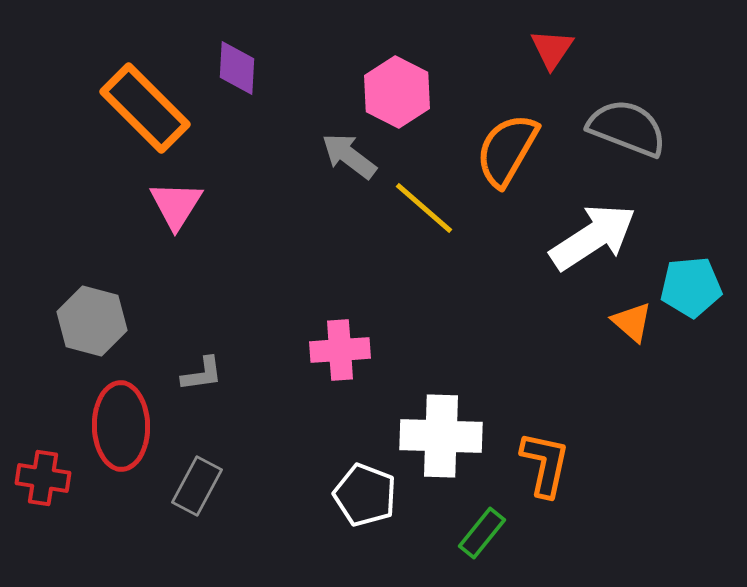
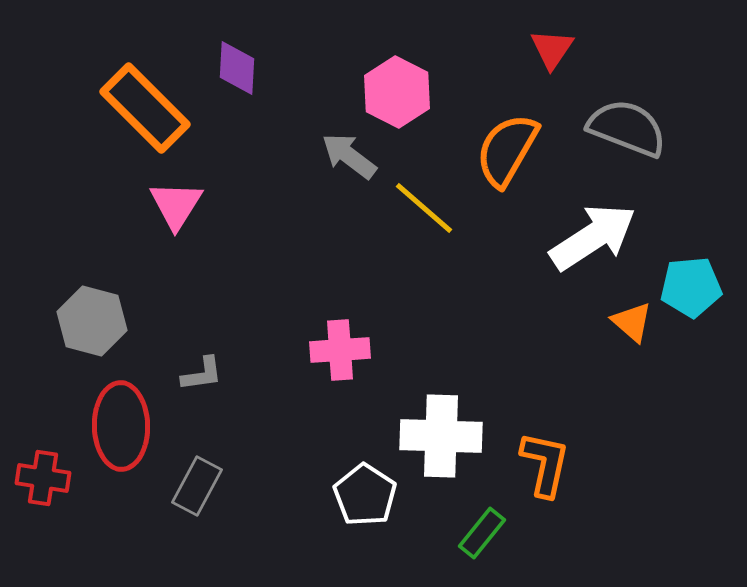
white pentagon: rotated 12 degrees clockwise
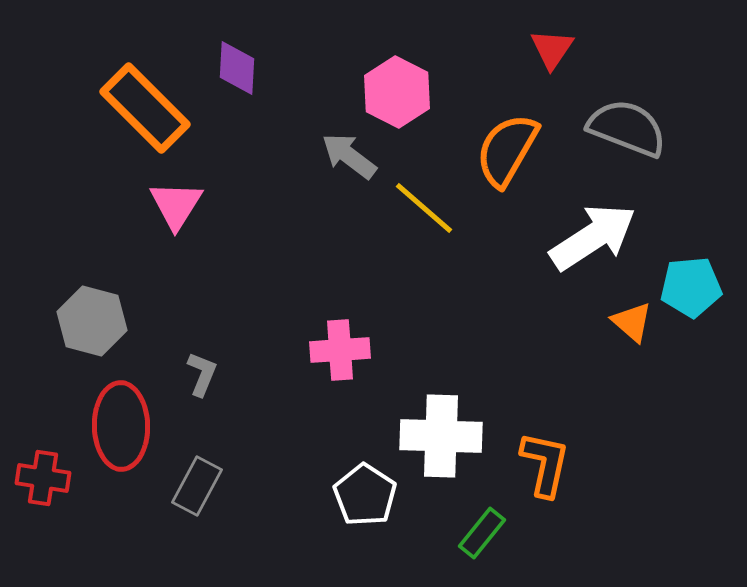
gray L-shape: rotated 60 degrees counterclockwise
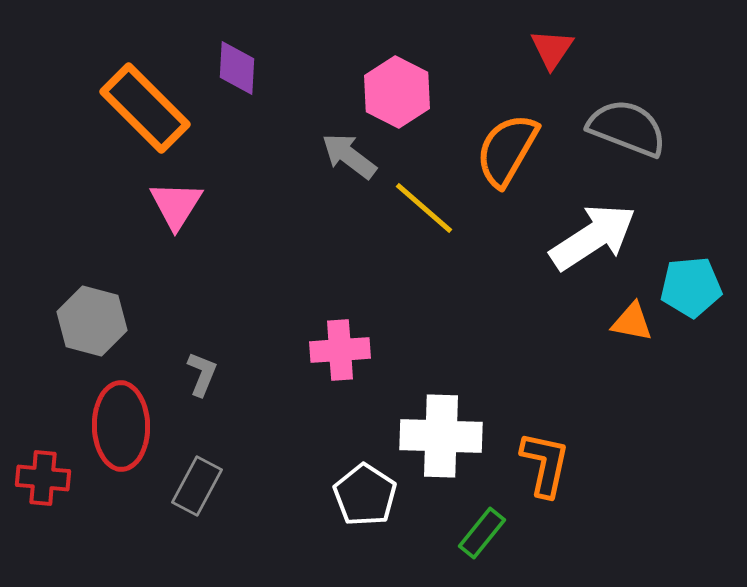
orange triangle: rotated 30 degrees counterclockwise
red cross: rotated 4 degrees counterclockwise
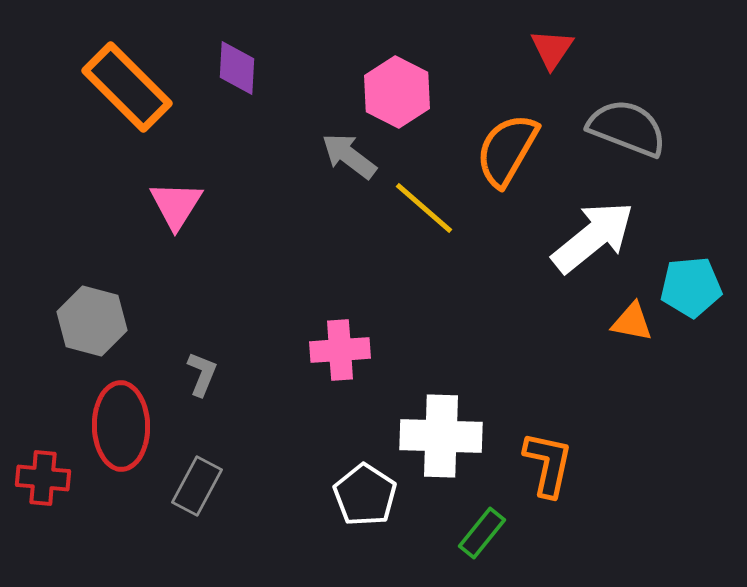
orange rectangle: moved 18 px left, 21 px up
white arrow: rotated 6 degrees counterclockwise
orange L-shape: moved 3 px right
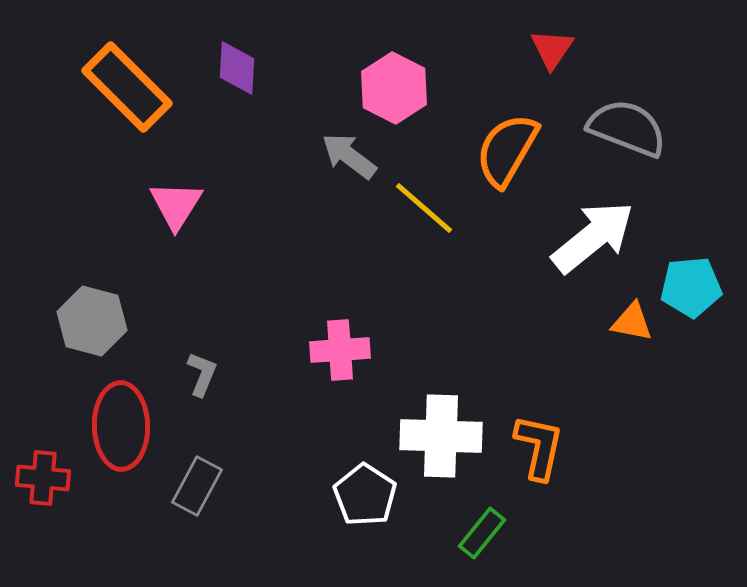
pink hexagon: moved 3 px left, 4 px up
orange L-shape: moved 9 px left, 17 px up
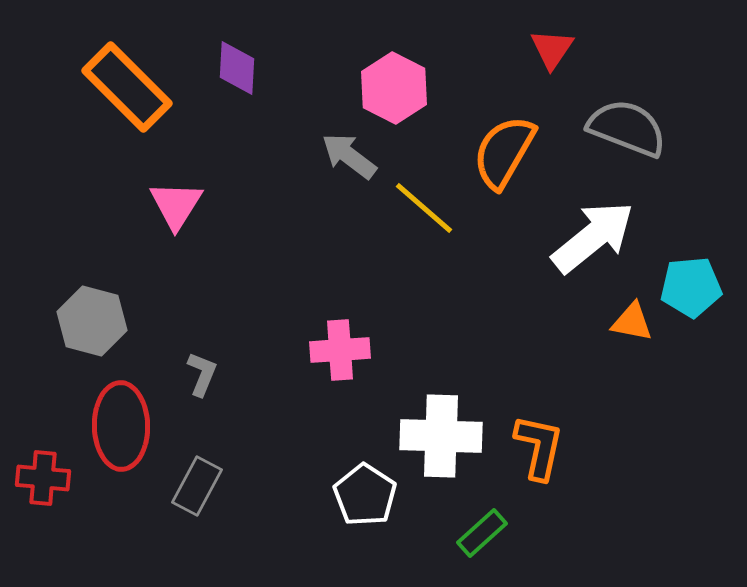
orange semicircle: moved 3 px left, 2 px down
green rectangle: rotated 9 degrees clockwise
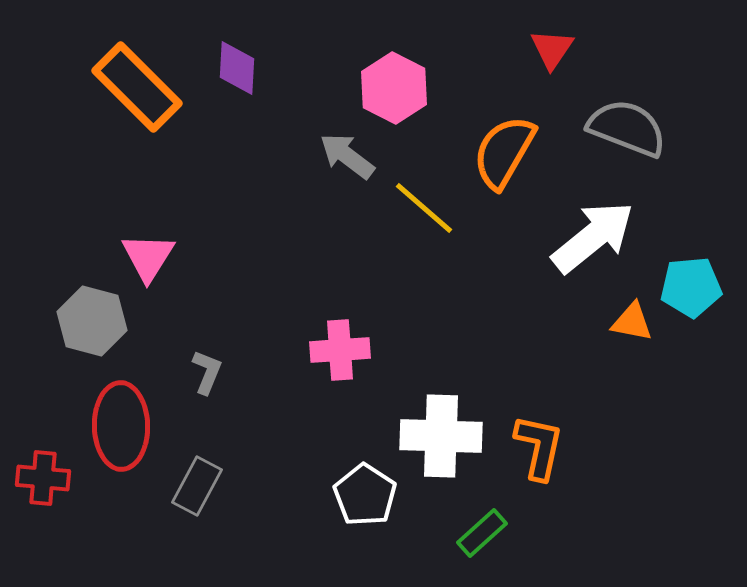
orange rectangle: moved 10 px right
gray arrow: moved 2 px left
pink triangle: moved 28 px left, 52 px down
gray L-shape: moved 5 px right, 2 px up
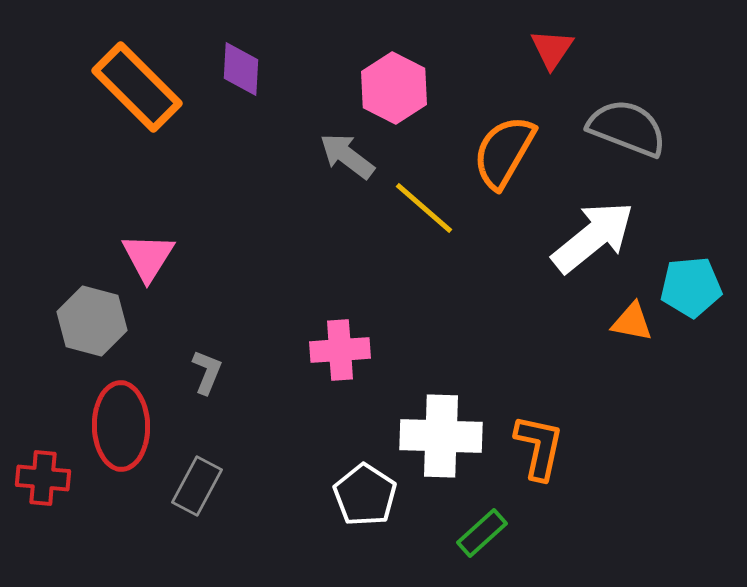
purple diamond: moved 4 px right, 1 px down
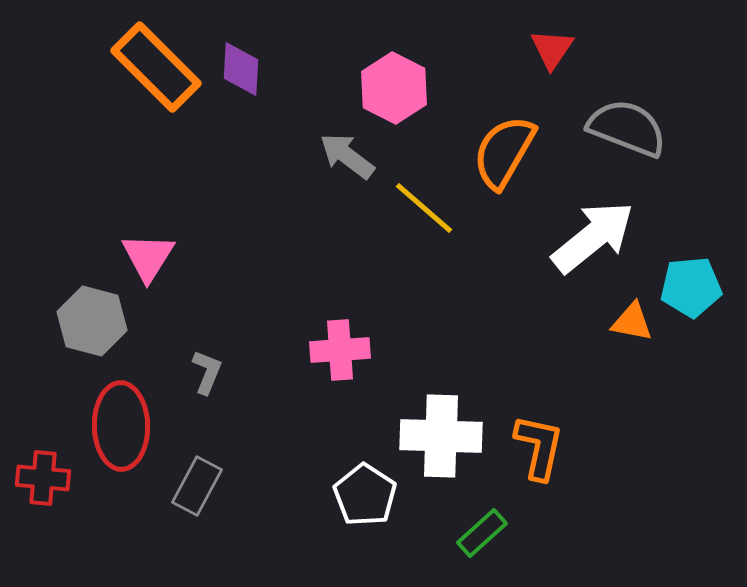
orange rectangle: moved 19 px right, 20 px up
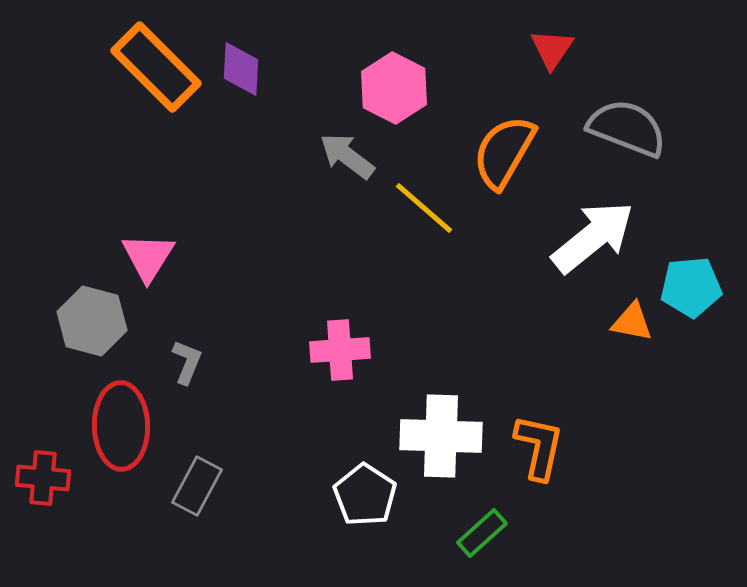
gray L-shape: moved 20 px left, 10 px up
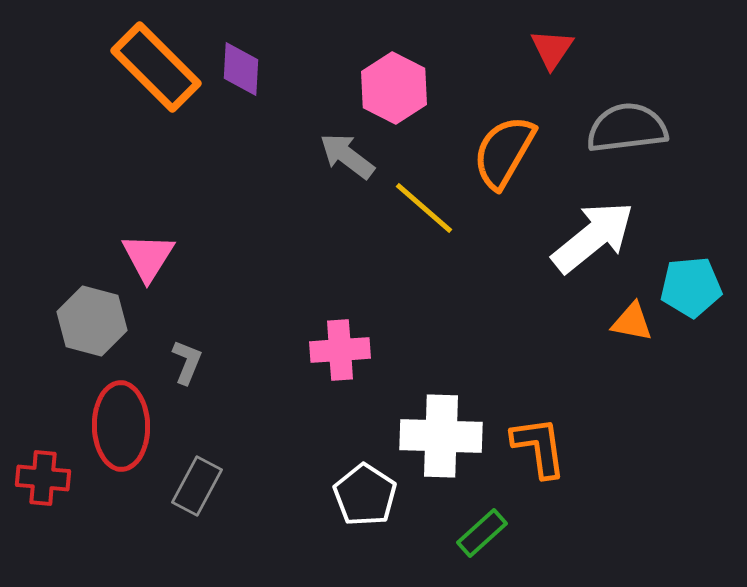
gray semicircle: rotated 28 degrees counterclockwise
orange L-shape: rotated 20 degrees counterclockwise
